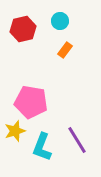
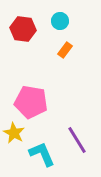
red hexagon: rotated 20 degrees clockwise
yellow star: moved 1 px left, 2 px down; rotated 25 degrees counterclockwise
cyan L-shape: moved 7 px down; rotated 136 degrees clockwise
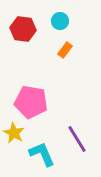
purple line: moved 1 px up
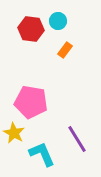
cyan circle: moved 2 px left
red hexagon: moved 8 px right
